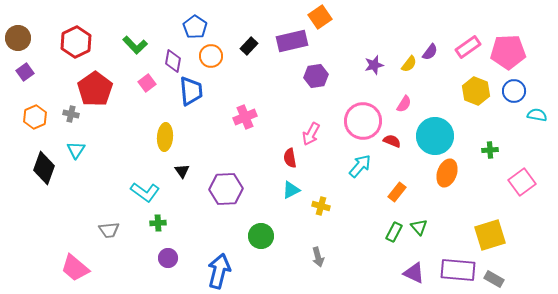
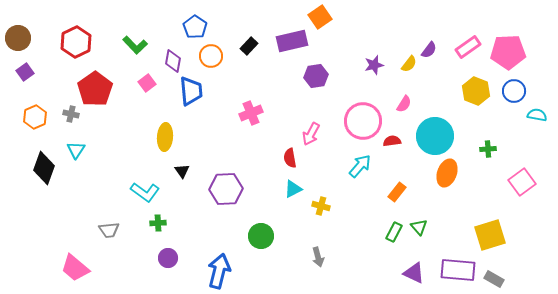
purple semicircle at (430, 52): moved 1 px left, 2 px up
pink cross at (245, 117): moved 6 px right, 4 px up
red semicircle at (392, 141): rotated 30 degrees counterclockwise
green cross at (490, 150): moved 2 px left, 1 px up
cyan triangle at (291, 190): moved 2 px right, 1 px up
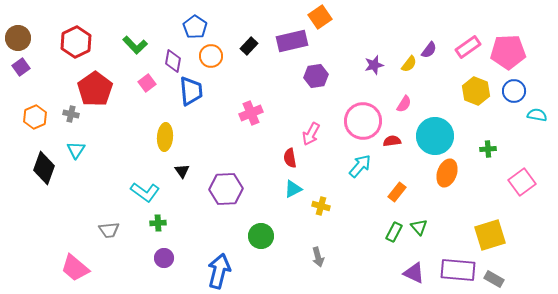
purple square at (25, 72): moved 4 px left, 5 px up
purple circle at (168, 258): moved 4 px left
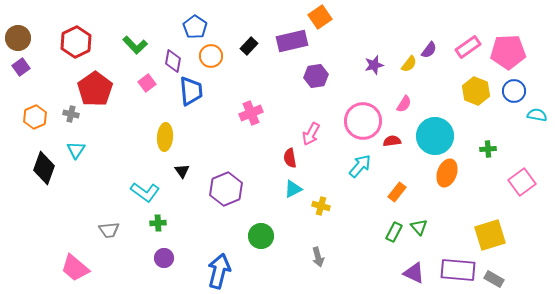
purple hexagon at (226, 189): rotated 20 degrees counterclockwise
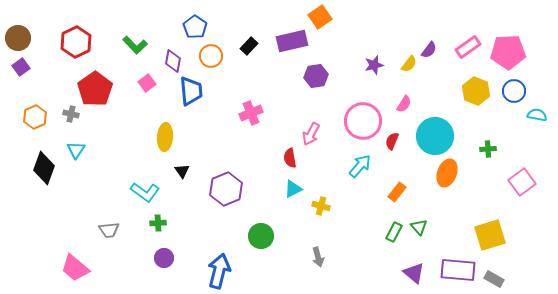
red semicircle at (392, 141): rotated 60 degrees counterclockwise
purple triangle at (414, 273): rotated 15 degrees clockwise
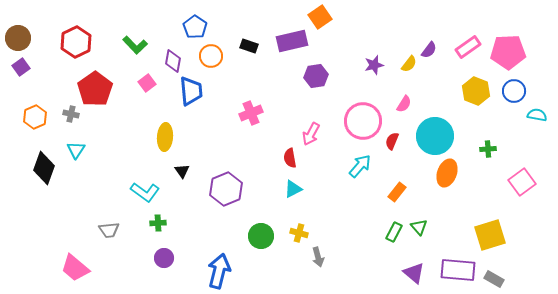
black rectangle at (249, 46): rotated 66 degrees clockwise
yellow cross at (321, 206): moved 22 px left, 27 px down
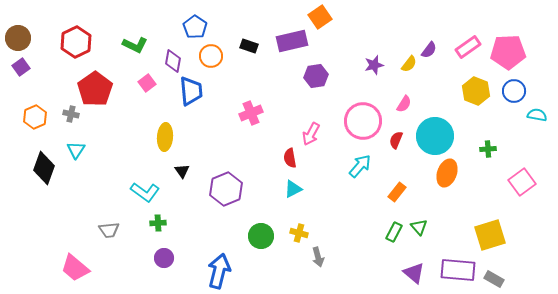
green L-shape at (135, 45): rotated 20 degrees counterclockwise
red semicircle at (392, 141): moved 4 px right, 1 px up
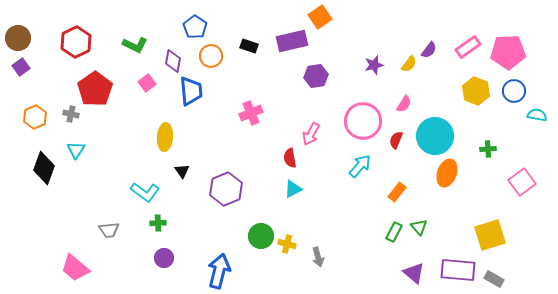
yellow cross at (299, 233): moved 12 px left, 11 px down
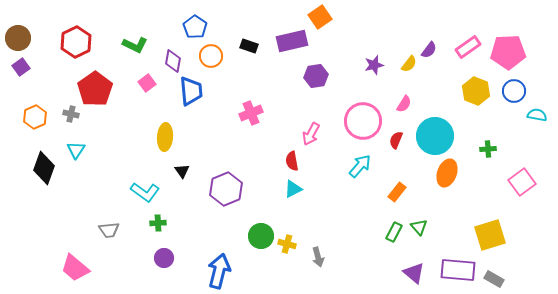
red semicircle at (290, 158): moved 2 px right, 3 px down
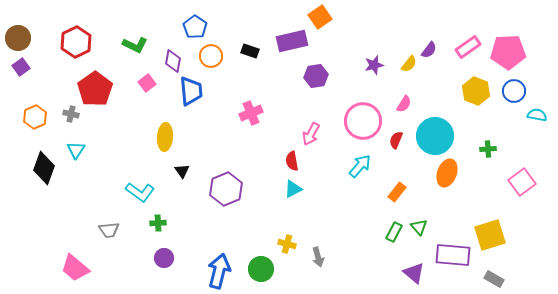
black rectangle at (249, 46): moved 1 px right, 5 px down
cyan L-shape at (145, 192): moved 5 px left
green circle at (261, 236): moved 33 px down
purple rectangle at (458, 270): moved 5 px left, 15 px up
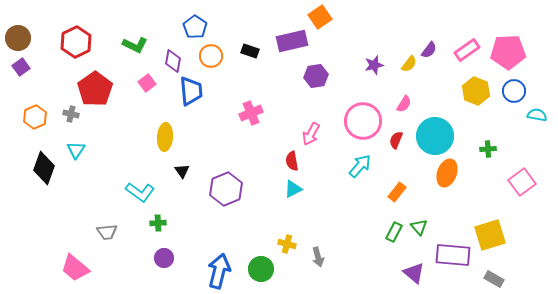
pink rectangle at (468, 47): moved 1 px left, 3 px down
gray trapezoid at (109, 230): moved 2 px left, 2 px down
